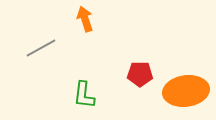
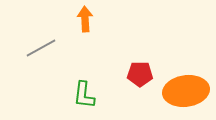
orange arrow: rotated 15 degrees clockwise
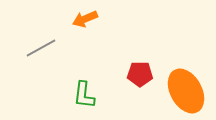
orange arrow: rotated 110 degrees counterclockwise
orange ellipse: rotated 69 degrees clockwise
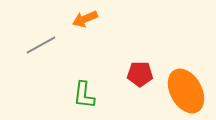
gray line: moved 3 px up
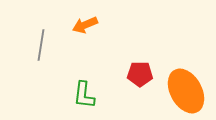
orange arrow: moved 6 px down
gray line: rotated 52 degrees counterclockwise
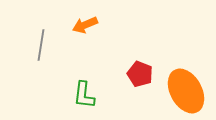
red pentagon: rotated 20 degrees clockwise
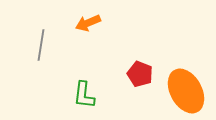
orange arrow: moved 3 px right, 2 px up
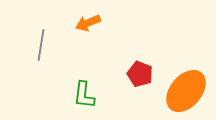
orange ellipse: rotated 69 degrees clockwise
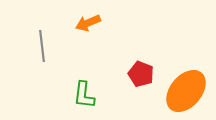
gray line: moved 1 px right, 1 px down; rotated 16 degrees counterclockwise
red pentagon: moved 1 px right
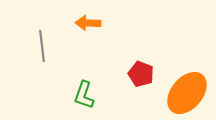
orange arrow: rotated 25 degrees clockwise
orange ellipse: moved 1 px right, 2 px down
green L-shape: rotated 12 degrees clockwise
